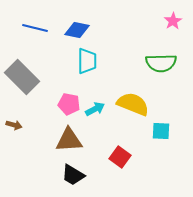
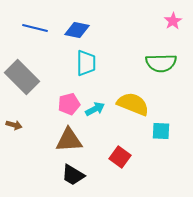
cyan trapezoid: moved 1 px left, 2 px down
pink pentagon: rotated 25 degrees counterclockwise
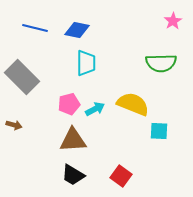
cyan square: moved 2 px left
brown triangle: moved 4 px right
red square: moved 1 px right, 19 px down
